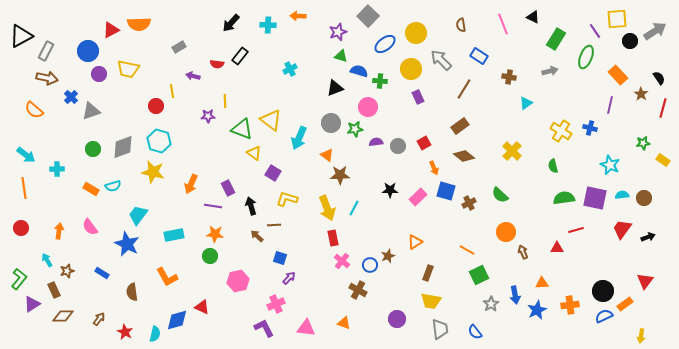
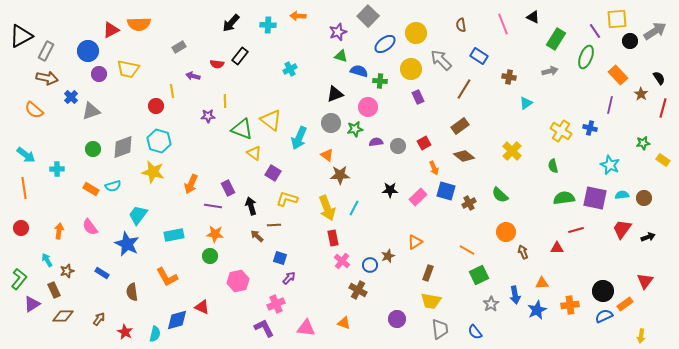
black triangle at (335, 88): moved 6 px down
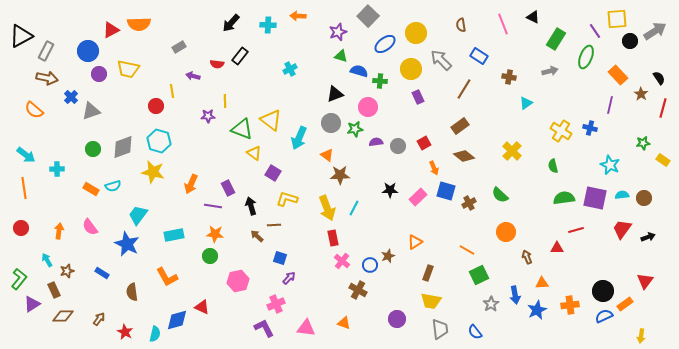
brown arrow at (523, 252): moved 4 px right, 5 px down
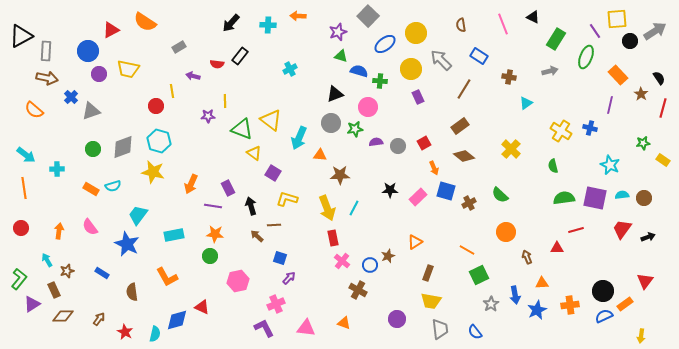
orange semicircle at (139, 24): moved 6 px right, 2 px up; rotated 35 degrees clockwise
gray rectangle at (46, 51): rotated 24 degrees counterclockwise
yellow cross at (512, 151): moved 1 px left, 2 px up
orange triangle at (327, 155): moved 7 px left; rotated 32 degrees counterclockwise
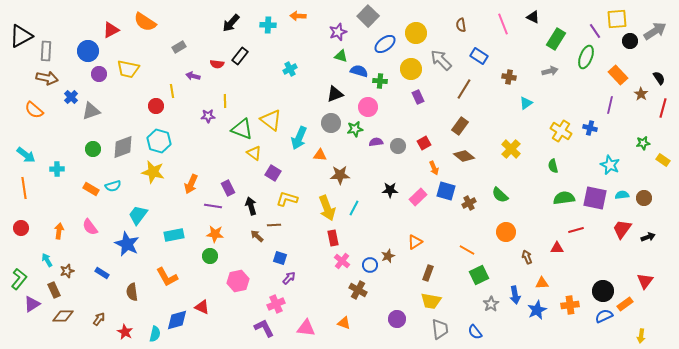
brown rectangle at (460, 126): rotated 18 degrees counterclockwise
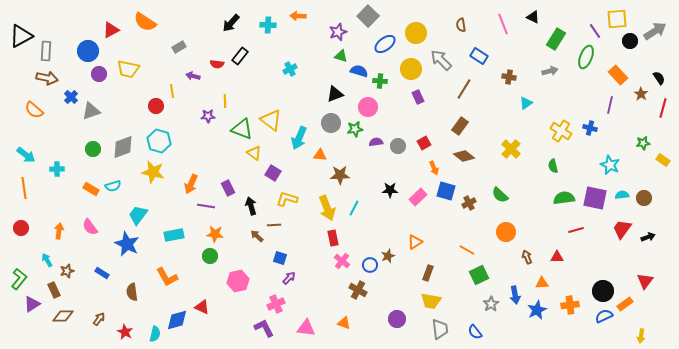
purple line at (213, 206): moved 7 px left
red triangle at (557, 248): moved 9 px down
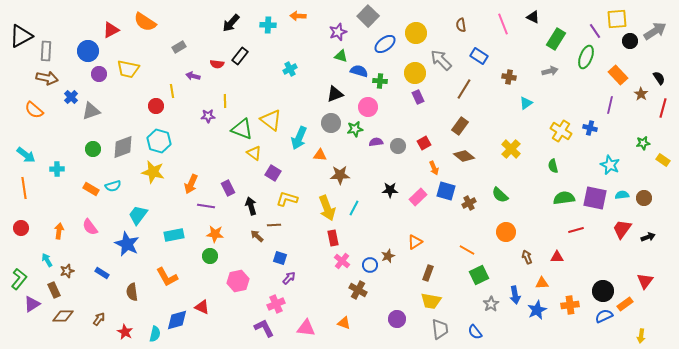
yellow circle at (411, 69): moved 4 px right, 4 px down
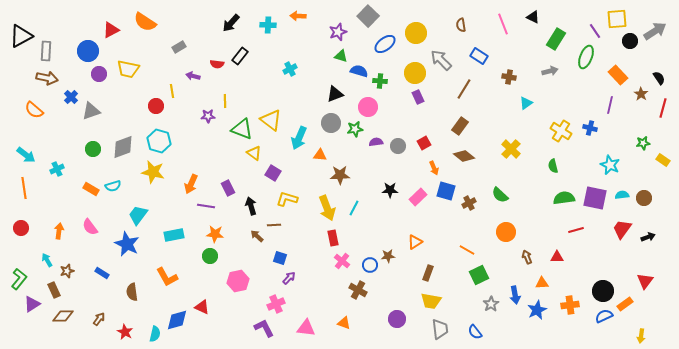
cyan cross at (57, 169): rotated 24 degrees counterclockwise
brown star at (388, 256): rotated 16 degrees clockwise
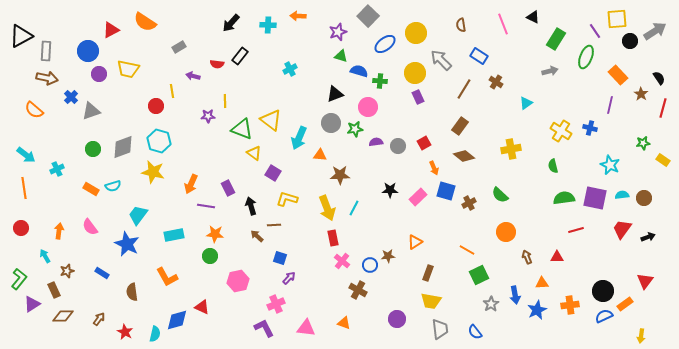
brown cross at (509, 77): moved 13 px left, 5 px down; rotated 24 degrees clockwise
yellow cross at (511, 149): rotated 36 degrees clockwise
cyan arrow at (47, 260): moved 2 px left, 4 px up
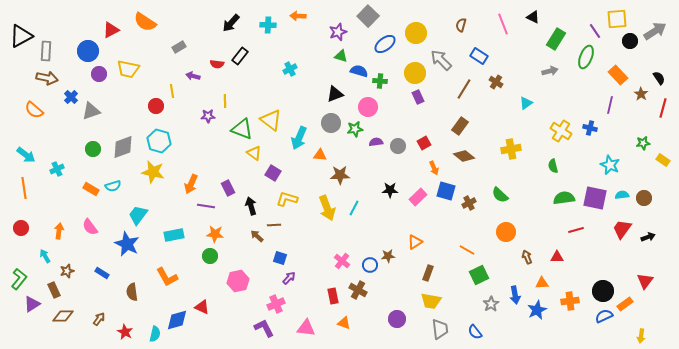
brown semicircle at (461, 25): rotated 24 degrees clockwise
red rectangle at (333, 238): moved 58 px down
orange cross at (570, 305): moved 4 px up
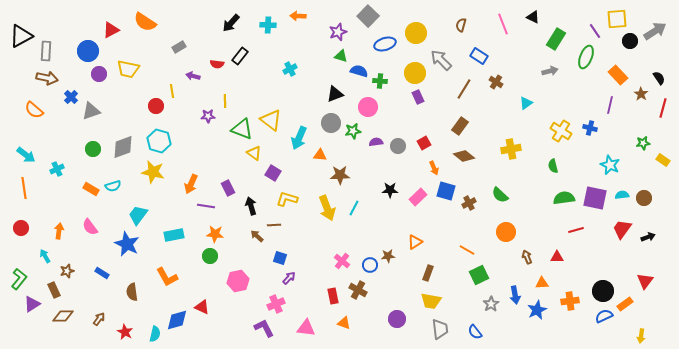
blue ellipse at (385, 44): rotated 20 degrees clockwise
green star at (355, 129): moved 2 px left, 2 px down
